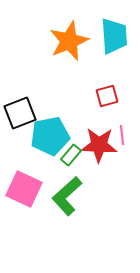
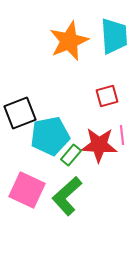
pink square: moved 3 px right, 1 px down
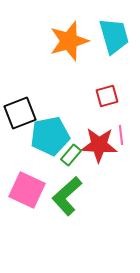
cyan trapezoid: rotated 12 degrees counterclockwise
orange star: rotated 6 degrees clockwise
pink line: moved 1 px left
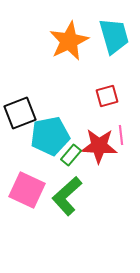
orange star: rotated 9 degrees counterclockwise
red star: moved 1 px down
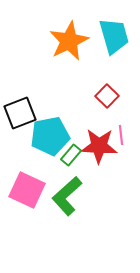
red square: rotated 30 degrees counterclockwise
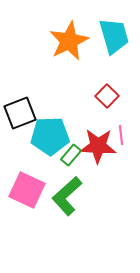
cyan pentagon: rotated 9 degrees clockwise
red star: moved 1 px left
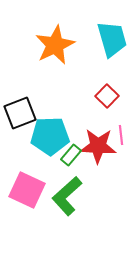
cyan trapezoid: moved 2 px left, 3 px down
orange star: moved 14 px left, 4 px down
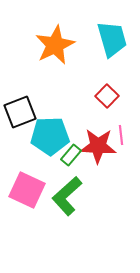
black square: moved 1 px up
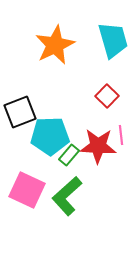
cyan trapezoid: moved 1 px right, 1 px down
green rectangle: moved 2 px left
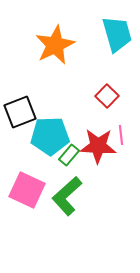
cyan trapezoid: moved 4 px right, 6 px up
